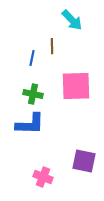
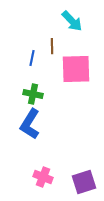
cyan arrow: moved 1 px down
pink square: moved 17 px up
blue L-shape: rotated 120 degrees clockwise
purple square: moved 21 px down; rotated 30 degrees counterclockwise
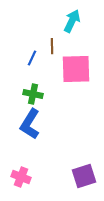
cyan arrow: rotated 110 degrees counterclockwise
blue line: rotated 14 degrees clockwise
pink cross: moved 22 px left
purple square: moved 6 px up
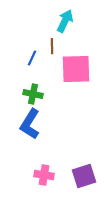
cyan arrow: moved 7 px left
pink cross: moved 23 px right, 2 px up; rotated 12 degrees counterclockwise
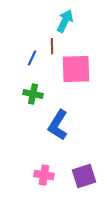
blue L-shape: moved 28 px right, 1 px down
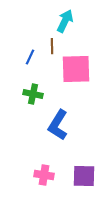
blue line: moved 2 px left, 1 px up
purple square: rotated 20 degrees clockwise
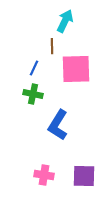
blue line: moved 4 px right, 11 px down
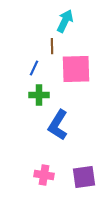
green cross: moved 6 px right, 1 px down; rotated 12 degrees counterclockwise
purple square: moved 1 px down; rotated 10 degrees counterclockwise
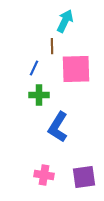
blue L-shape: moved 2 px down
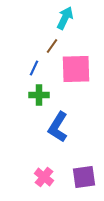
cyan arrow: moved 3 px up
brown line: rotated 35 degrees clockwise
pink cross: moved 2 px down; rotated 30 degrees clockwise
